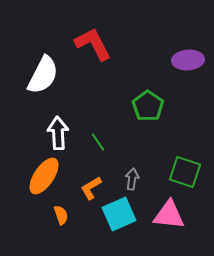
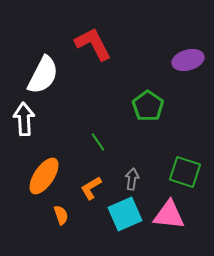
purple ellipse: rotated 12 degrees counterclockwise
white arrow: moved 34 px left, 14 px up
cyan square: moved 6 px right
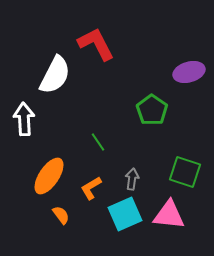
red L-shape: moved 3 px right
purple ellipse: moved 1 px right, 12 px down
white semicircle: moved 12 px right
green pentagon: moved 4 px right, 4 px down
orange ellipse: moved 5 px right
orange semicircle: rotated 18 degrees counterclockwise
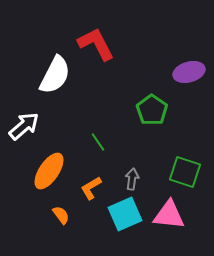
white arrow: moved 7 px down; rotated 52 degrees clockwise
orange ellipse: moved 5 px up
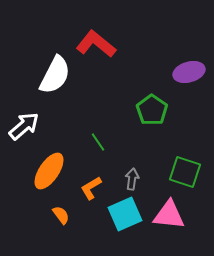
red L-shape: rotated 24 degrees counterclockwise
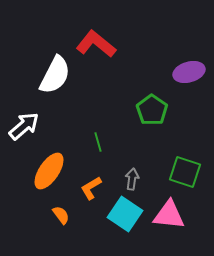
green line: rotated 18 degrees clockwise
cyan square: rotated 32 degrees counterclockwise
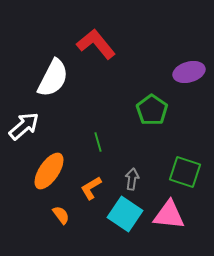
red L-shape: rotated 12 degrees clockwise
white semicircle: moved 2 px left, 3 px down
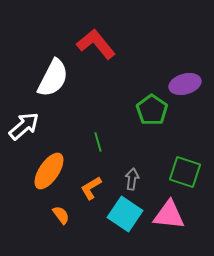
purple ellipse: moved 4 px left, 12 px down
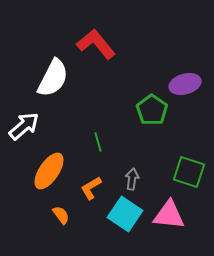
green square: moved 4 px right
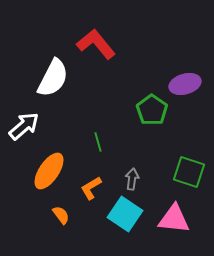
pink triangle: moved 5 px right, 4 px down
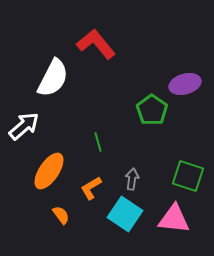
green square: moved 1 px left, 4 px down
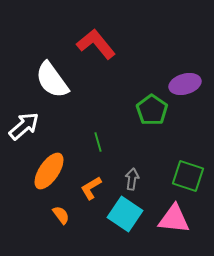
white semicircle: moved 1 px left, 2 px down; rotated 117 degrees clockwise
